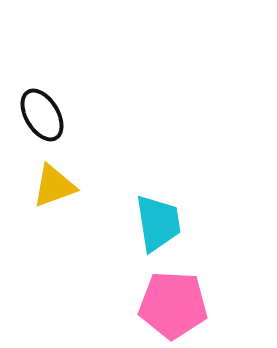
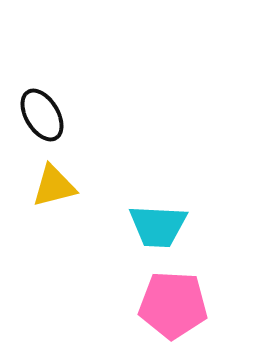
yellow triangle: rotated 6 degrees clockwise
cyan trapezoid: moved 3 px down; rotated 102 degrees clockwise
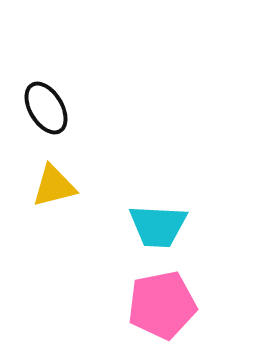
black ellipse: moved 4 px right, 7 px up
pink pentagon: moved 11 px left; rotated 14 degrees counterclockwise
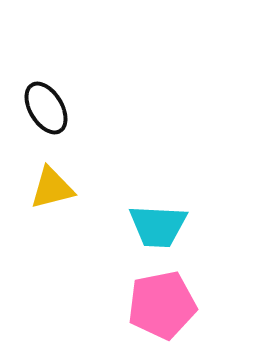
yellow triangle: moved 2 px left, 2 px down
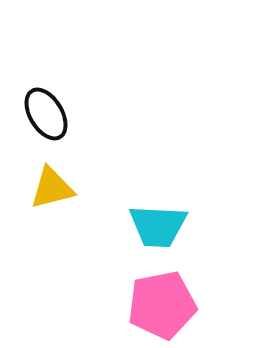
black ellipse: moved 6 px down
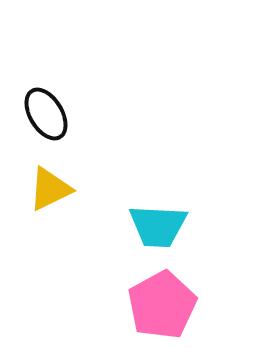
yellow triangle: moved 2 px left, 1 px down; rotated 12 degrees counterclockwise
pink pentagon: rotated 18 degrees counterclockwise
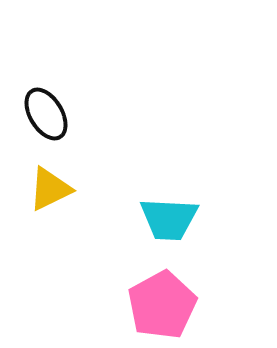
cyan trapezoid: moved 11 px right, 7 px up
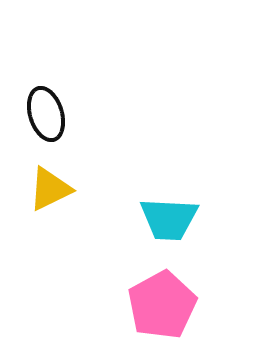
black ellipse: rotated 14 degrees clockwise
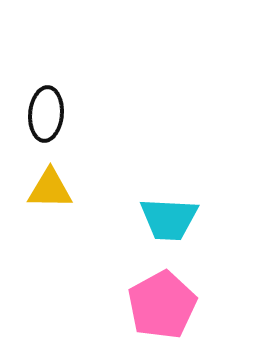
black ellipse: rotated 22 degrees clockwise
yellow triangle: rotated 27 degrees clockwise
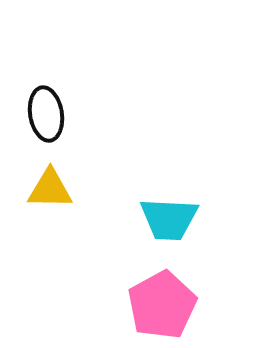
black ellipse: rotated 14 degrees counterclockwise
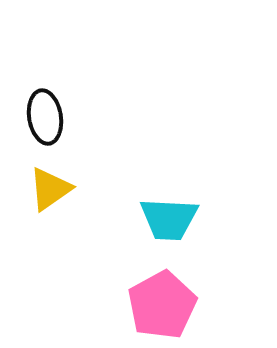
black ellipse: moved 1 px left, 3 px down
yellow triangle: rotated 36 degrees counterclockwise
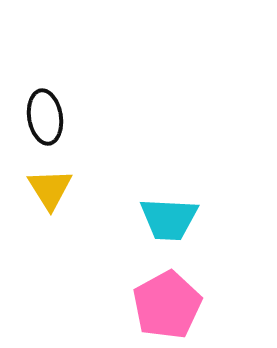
yellow triangle: rotated 27 degrees counterclockwise
pink pentagon: moved 5 px right
